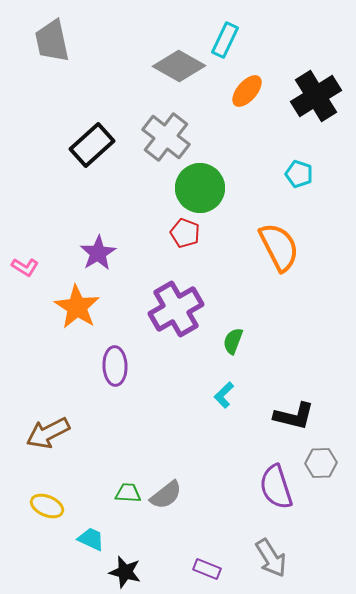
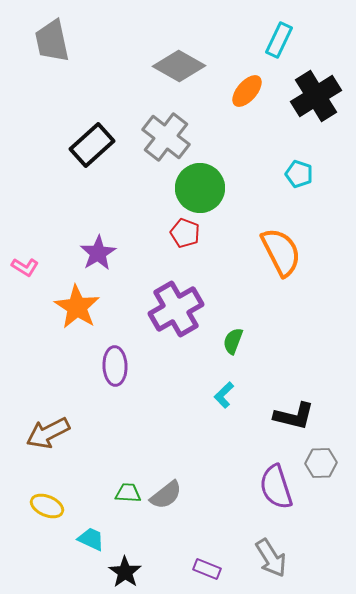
cyan rectangle: moved 54 px right
orange semicircle: moved 2 px right, 5 px down
black star: rotated 20 degrees clockwise
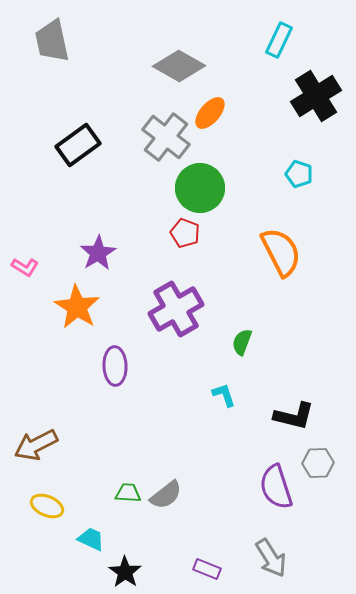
orange ellipse: moved 37 px left, 22 px down
black rectangle: moved 14 px left; rotated 6 degrees clockwise
green semicircle: moved 9 px right, 1 px down
cyan L-shape: rotated 116 degrees clockwise
brown arrow: moved 12 px left, 12 px down
gray hexagon: moved 3 px left
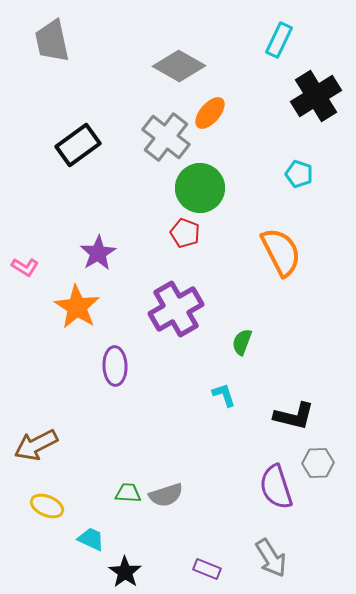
gray semicircle: rotated 20 degrees clockwise
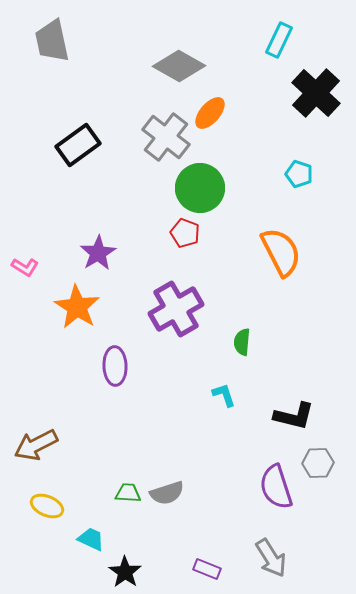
black cross: moved 3 px up; rotated 15 degrees counterclockwise
green semicircle: rotated 16 degrees counterclockwise
gray semicircle: moved 1 px right, 2 px up
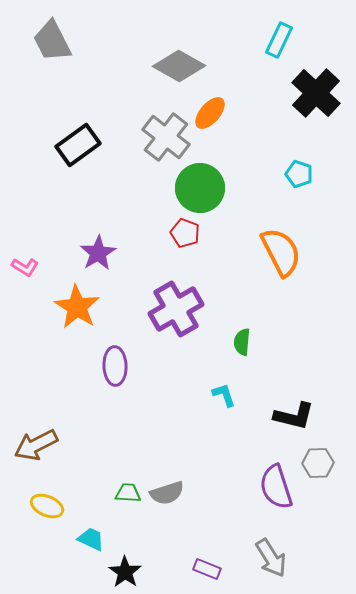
gray trapezoid: rotated 15 degrees counterclockwise
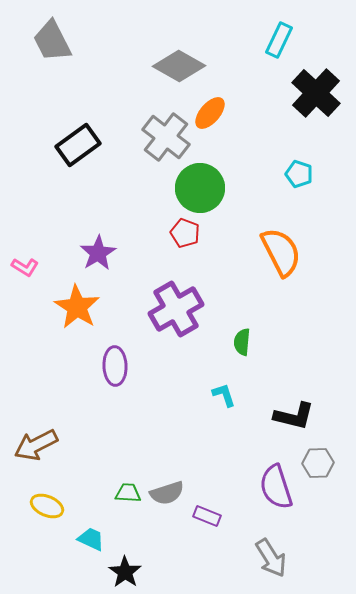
purple rectangle: moved 53 px up
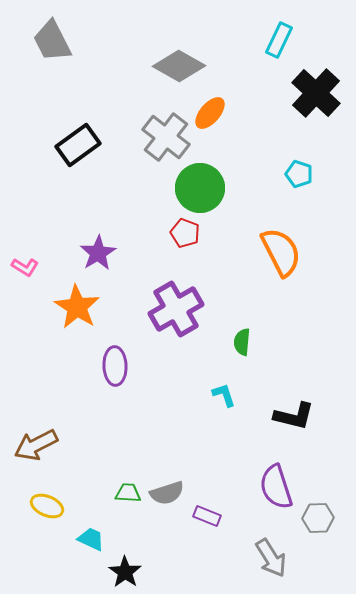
gray hexagon: moved 55 px down
